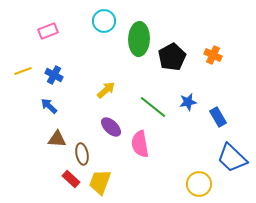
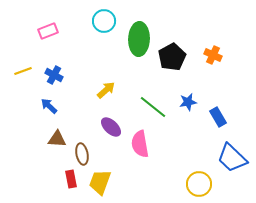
red rectangle: rotated 36 degrees clockwise
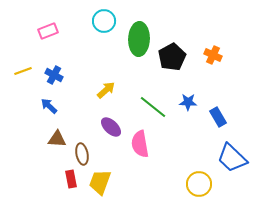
blue star: rotated 12 degrees clockwise
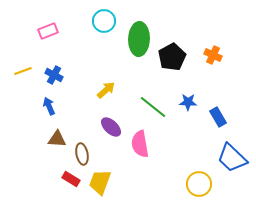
blue arrow: rotated 24 degrees clockwise
red rectangle: rotated 48 degrees counterclockwise
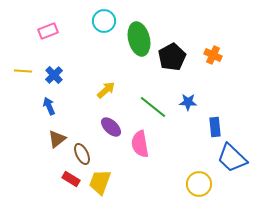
green ellipse: rotated 16 degrees counterclockwise
yellow line: rotated 24 degrees clockwise
blue cross: rotated 18 degrees clockwise
blue rectangle: moved 3 px left, 10 px down; rotated 24 degrees clockwise
brown triangle: rotated 42 degrees counterclockwise
brown ellipse: rotated 15 degrees counterclockwise
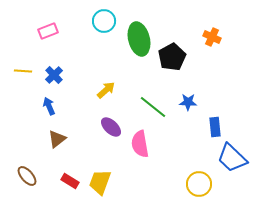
orange cross: moved 1 px left, 18 px up
brown ellipse: moved 55 px left, 22 px down; rotated 15 degrees counterclockwise
red rectangle: moved 1 px left, 2 px down
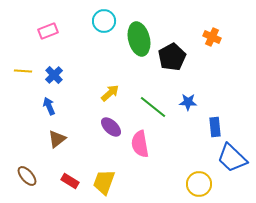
yellow arrow: moved 4 px right, 3 px down
yellow trapezoid: moved 4 px right
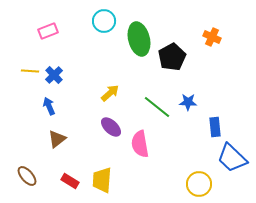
yellow line: moved 7 px right
green line: moved 4 px right
yellow trapezoid: moved 2 px left, 2 px up; rotated 16 degrees counterclockwise
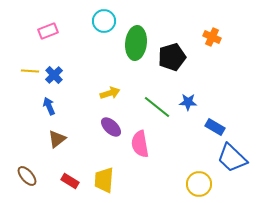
green ellipse: moved 3 px left, 4 px down; rotated 20 degrees clockwise
black pentagon: rotated 12 degrees clockwise
yellow arrow: rotated 24 degrees clockwise
blue rectangle: rotated 54 degrees counterclockwise
yellow trapezoid: moved 2 px right
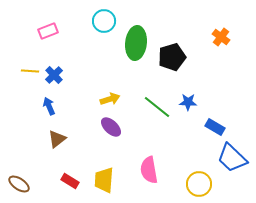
orange cross: moved 9 px right; rotated 12 degrees clockwise
yellow arrow: moved 6 px down
pink semicircle: moved 9 px right, 26 px down
brown ellipse: moved 8 px left, 8 px down; rotated 15 degrees counterclockwise
